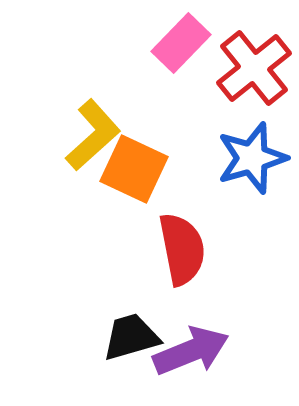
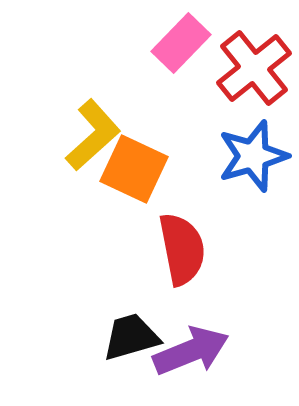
blue star: moved 1 px right, 2 px up
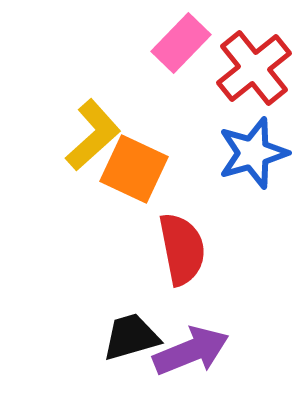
blue star: moved 3 px up
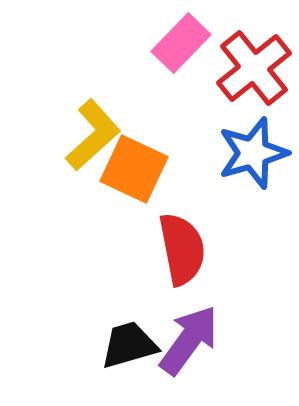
black trapezoid: moved 2 px left, 8 px down
purple arrow: moved 2 px left, 11 px up; rotated 32 degrees counterclockwise
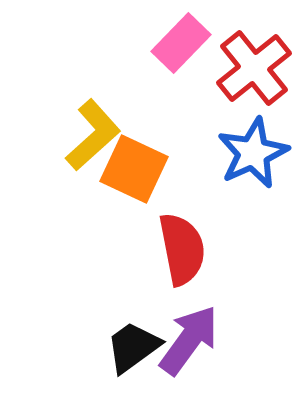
blue star: rotated 8 degrees counterclockwise
black trapezoid: moved 4 px right, 2 px down; rotated 20 degrees counterclockwise
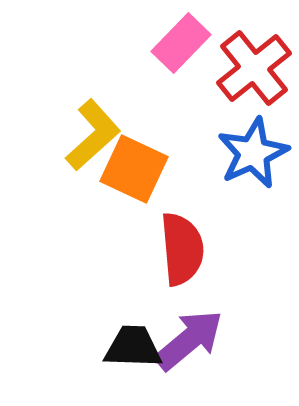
red semicircle: rotated 6 degrees clockwise
purple arrow: rotated 14 degrees clockwise
black trapezoid: rotated 38 degrees clockwise
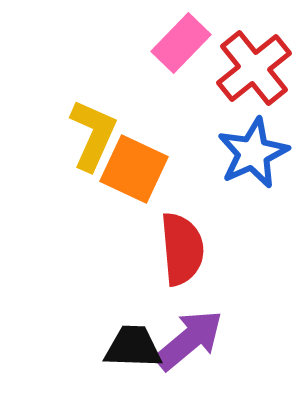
yellow L-shape: rotated 24 degrees counterclockwise
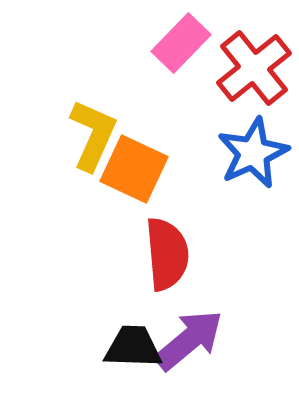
red semicircle: moved 15 px left, 5 px down
